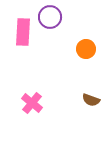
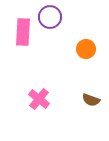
pink cross: moved 7 px right, 4 px up
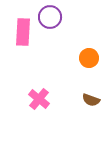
orange circle: moved 3 px right, 9 px down
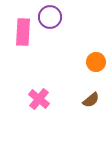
orange circle: moved 7 px right, 4 px down
brown semicircle: rotated 60 degrees counterclockwise
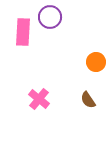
brown semicircle: moved 3 px left; rotated 96 degrees clockwise
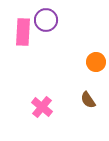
purple circle: moved 4 px left, 3 px down
pink cross: moved 3 px right, 8 px down
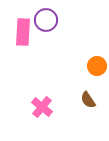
orange circle: moved 1 px right, 4 px down
